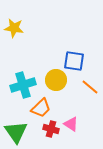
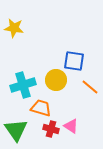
orange trapezoid: rotated 120 degrees counterclockwise
pink triangle: moved 2 px down
green triangle: moved 2 px up
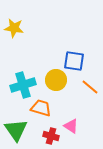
red cross: moved 7 px down
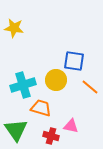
pink triangle: rotated 21 degrees counterclockwise
